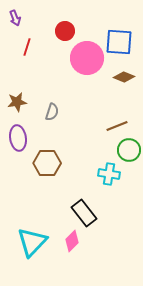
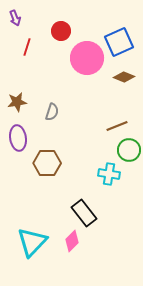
red circle: moved 4 px left
blue square: rotated 28 degrees counterclockwise
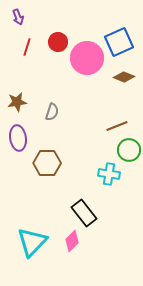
purple arrow: moved 3 px right, 1 px up
red circle: moved 3 px left, 11 px down
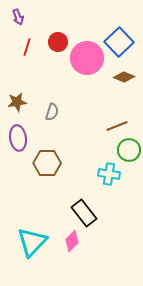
blue square: rotated 20 degrees counterclockwise
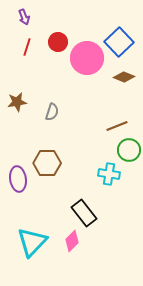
purple arrow: moved 6 px right
purple ellipse: moved 41 px down
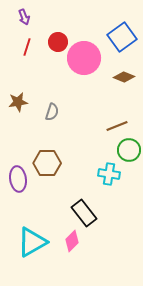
blue square: moved 3 px right, 5 px up; rotated 8 degrees clockwise
pink circle: moved 3 px left
brown star: moved 1 px right
cyan triangle: rotated 16 degrees clockwise
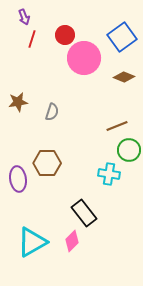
red circle: moved 7 px right, 7 px up
red line: moved 5 px right, 8 px up
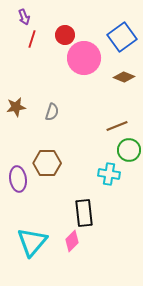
brown star: moved 2 px left, 5 px down
black rectangle: rotated 32 degrees clockwise
cyan triangle: rotated 20 degrees counterclockwise
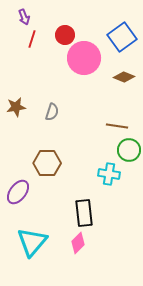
brown line: rotated 30 degrees clockwise
purple ellipse: moved 13 px down; rotated 45 degrees clockwise
pink diamond: moved 6 px right, 2 px down
